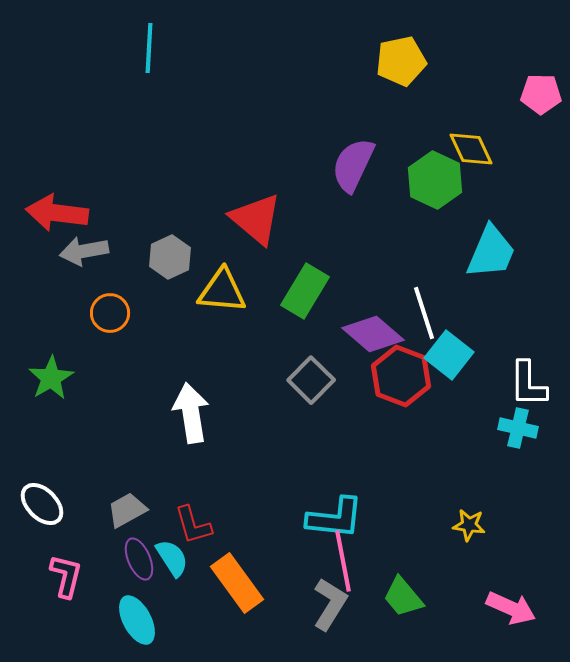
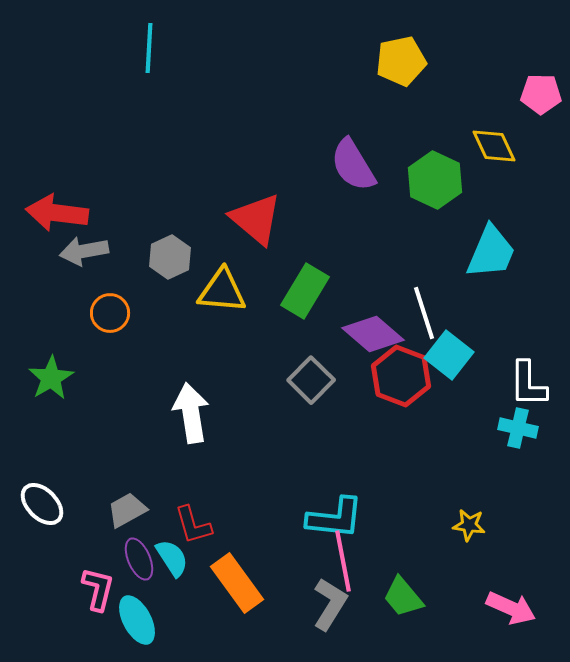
yellow diamond: moved 23 px right, 3 px up
purple semicircle: rotated 56 degrees counterclockwise
pink L-shape: moved 32 px right, 13 px down
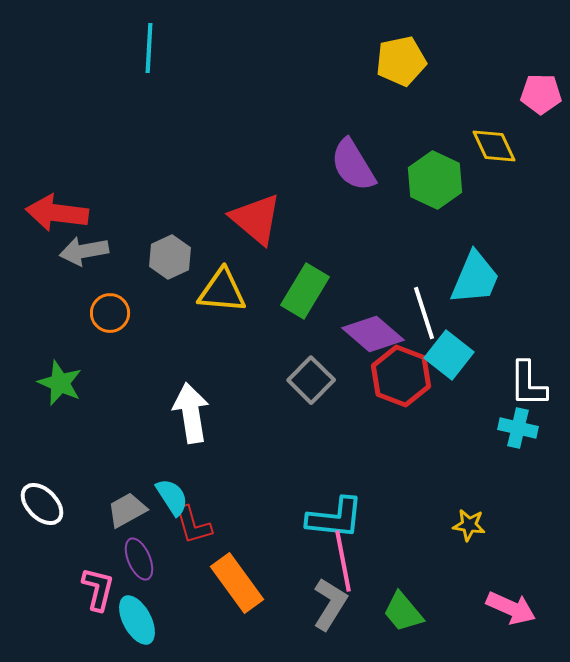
cyan trapezoid: moved 16 px left, 26 px down
green star: moved 9 px right, 5 px down; rotated 18 degrees counterclockwise
cyan semicircle: moved 61 px up
green trapezoid: moved 15 px down
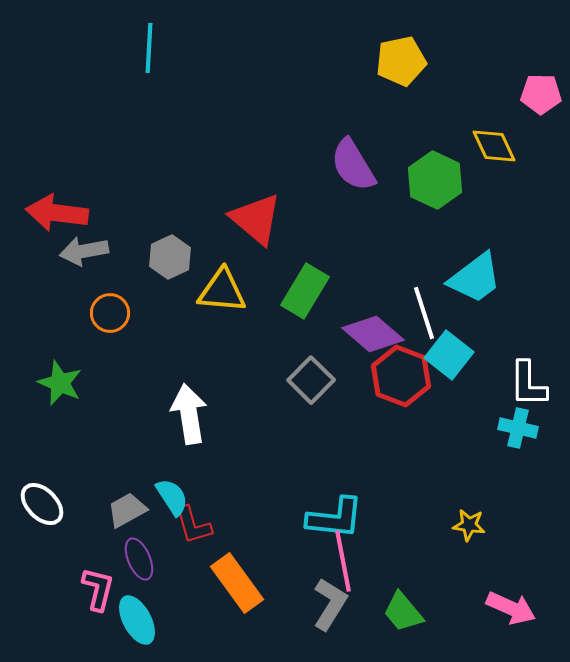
cyan trapezoid: rotated 30 degrees clockwise
white arrow: moved 2 px left, 1 px down
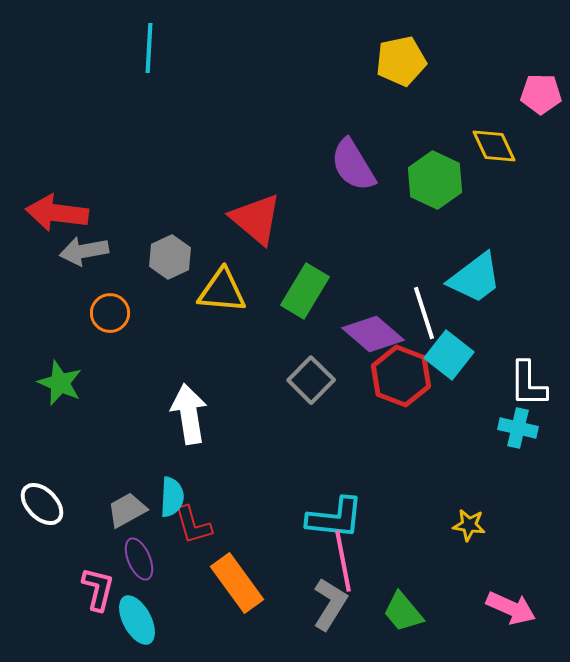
cyan semicircle: rotated 36 degrees clockwise
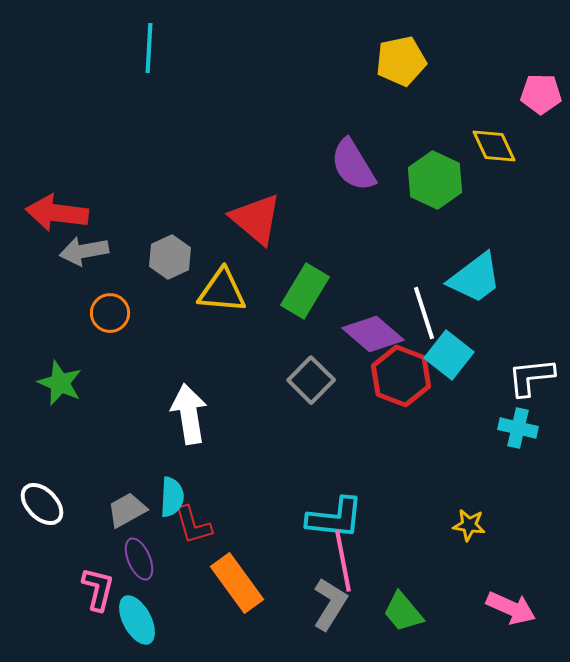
white L-shape: moved 3 px right, 7 px up; rotated 84 degrees clockwise
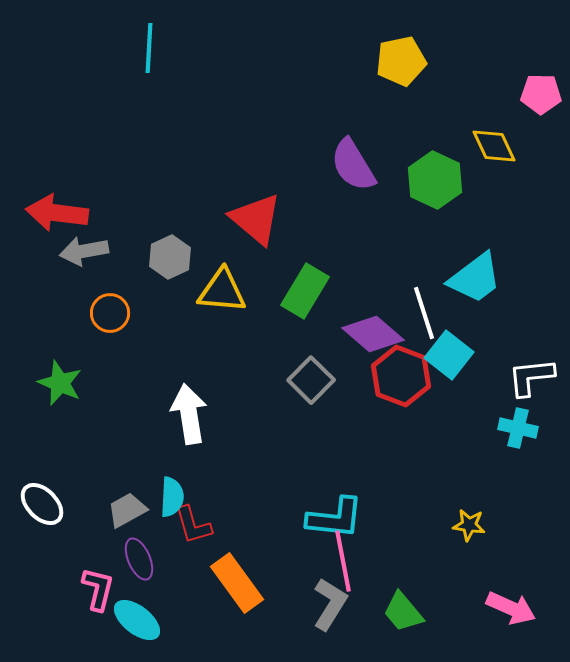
cyan ellipse: rotated 24 degrees counterclockwise
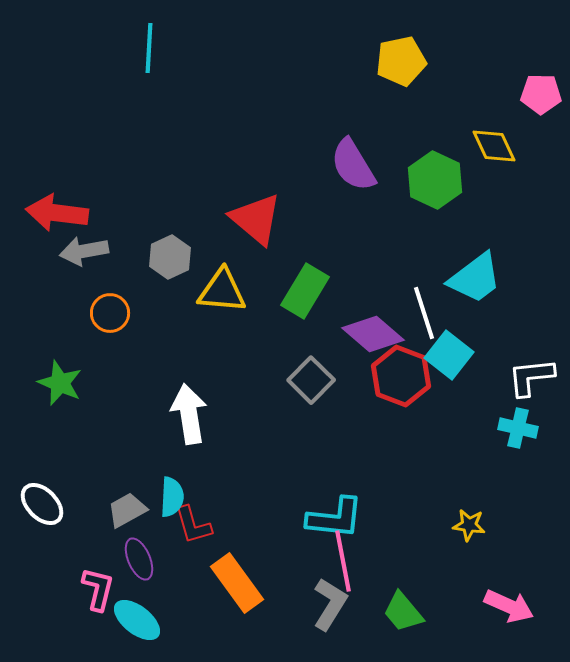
pink arrow: moved 2 px left, 2 px up
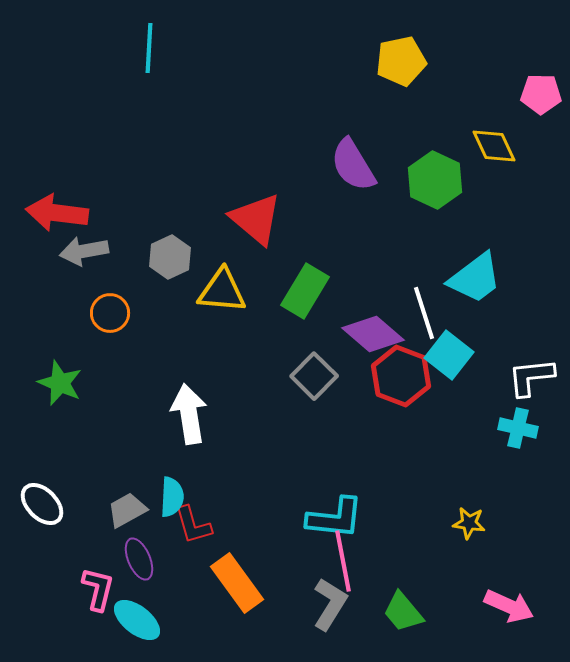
gray square: moved 3 px right, 4 px up
yellow star: moved 2 px up
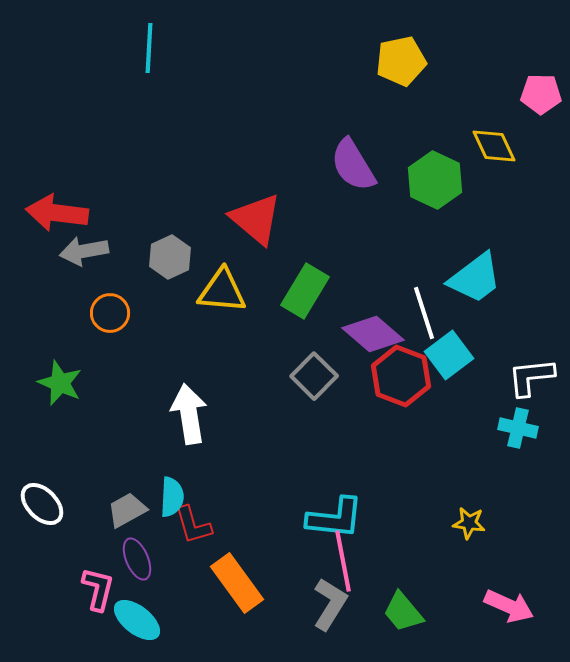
cyan square: rotated 15 degrees clockwise
purple ellipse: moved 2 px left
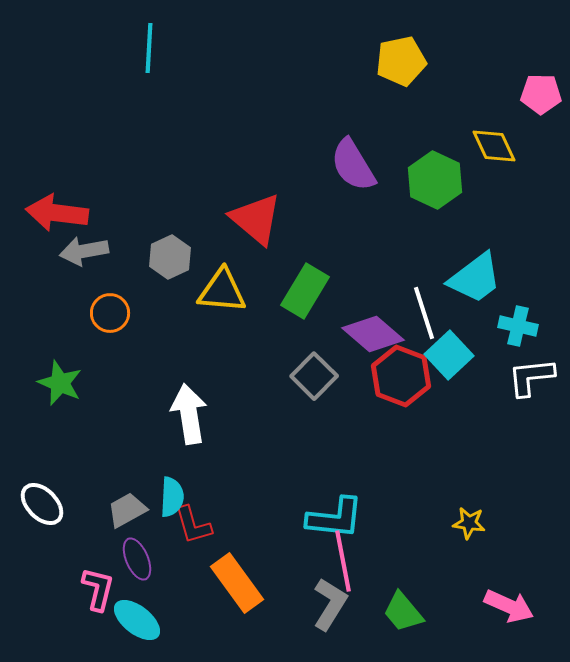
cyan square: rotated 6 degrees counterclockwise
cyan cross: moved 102 px up
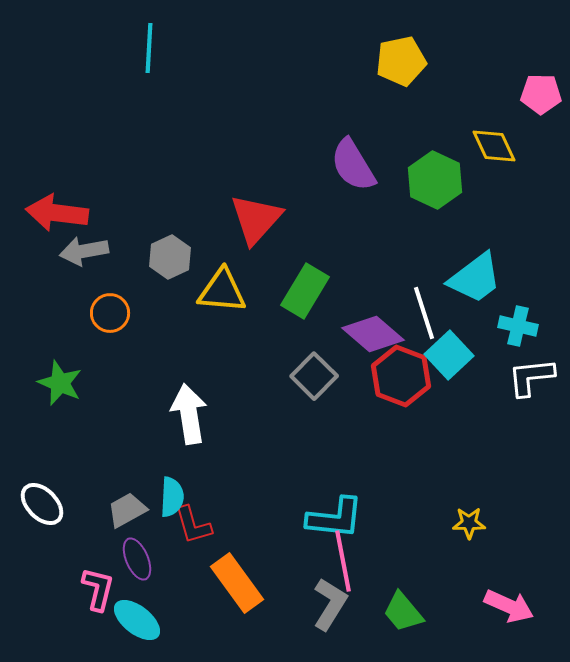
red triangle: rotated 32 degrees clockwise
yellow star: rotated 8 degrees counterclockwise
